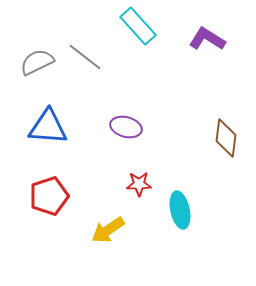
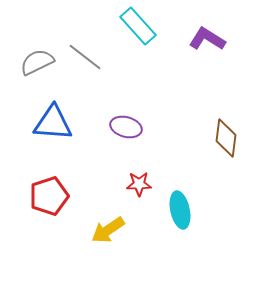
blue triangle: moved 5 px right, 4 px up
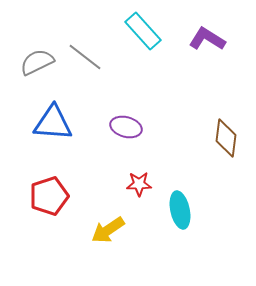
cyan rectangle: moved 5 px right, 5 px down
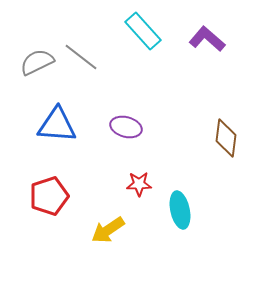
purple L-shape: rotated 9 degrees clockwise
gray line: moved 4 px left
blue triangle: moved 4 px right, 2 px down
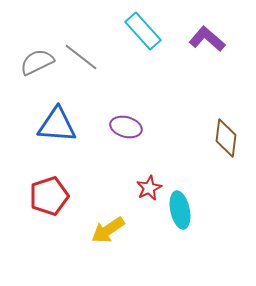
red star: moved 10 px right, 4 px down; rotated 25 degrees counterclockwise
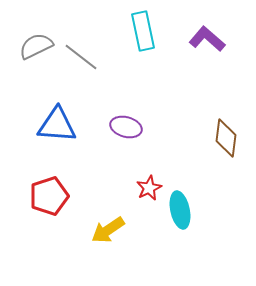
cyan rectangle: rotated 30 degrees clockwise
gray semicircle: moved 1 px left, 16 px up
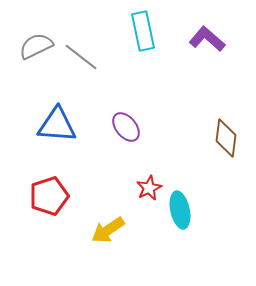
purple ellipse: rotated 36 degrees clockwise
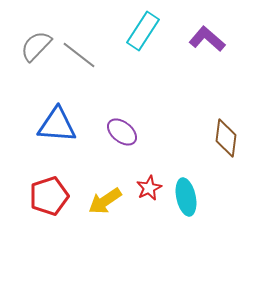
cyan rectangle: rotated 45 degrees clockwise
gray semicircle: rotated 20 degrees counterclockwise
gray line: moved 2 px left, 2 px up
purple ellipse: moved 4 px left, 5 px down; rotated 12 degrees counterclockwise
cyan ellipse: moved 6 px right, 13 px up
yellow arrow: moved 3 px left, 29 px up
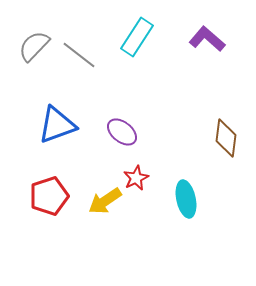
cyan rectangle: moved 6 px left, 6 px down
gray semicircle: moved 2 px left
blue triangle: rotated 24 degrees counterclockwise
red star: moved 13 px left, 10 px up
cyan ellipse: moved 2 px down
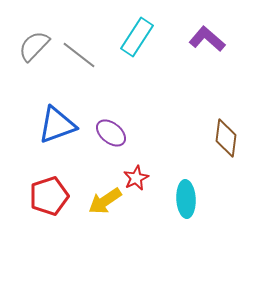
purple ellipse: moved 11 px left, 1 px down
cyan ellipse: rotated 9 degrees clockwise
